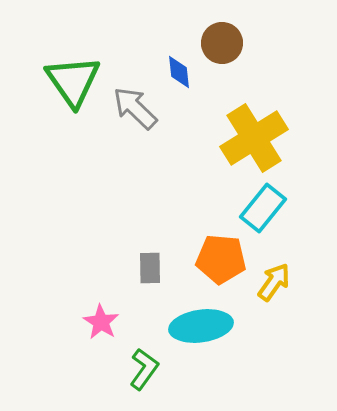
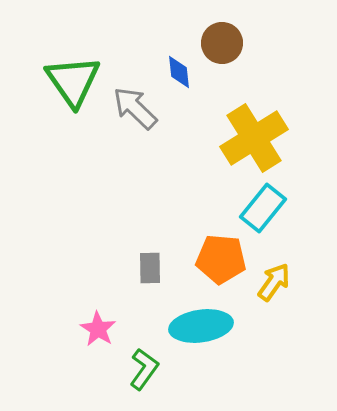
pink star: moved 3 px left, 7 px down
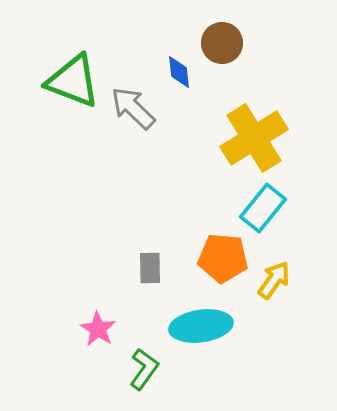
green triangle: rotated 34 degrees counterclockwise
gray arrow: moved 2 px left
orange pentagon: moved 2 px right, 1 px up
yellow arrow: moved 2 px up
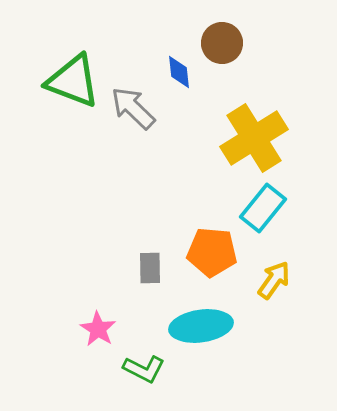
orange pentagon: moved 11 px left, 6 px up
green L-shape: rotated 81 degrees clockwise
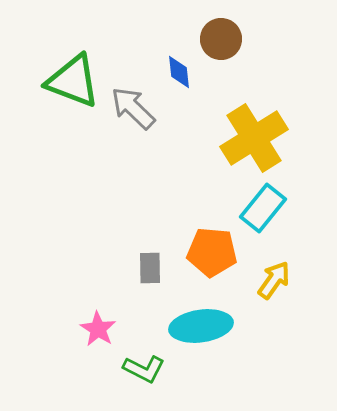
brown circle: moved 1 px left, 4 px up
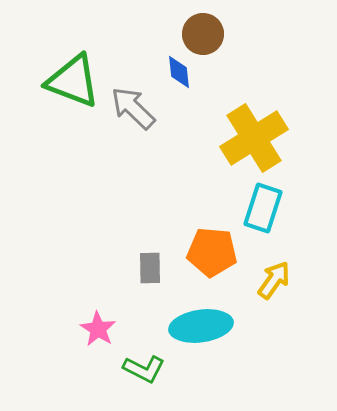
brown circle: moved 18 px left, 5 px up
cyan rectangle: rotated 21 degrees counterclockwise
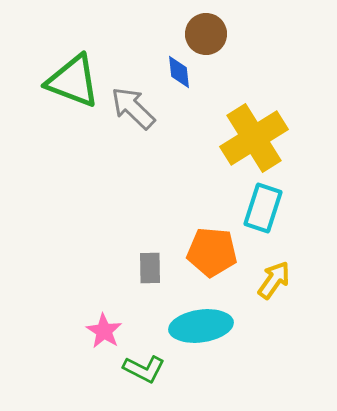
brown circle: moved 3 px right
pink star: moved 6 px right, 2 px down
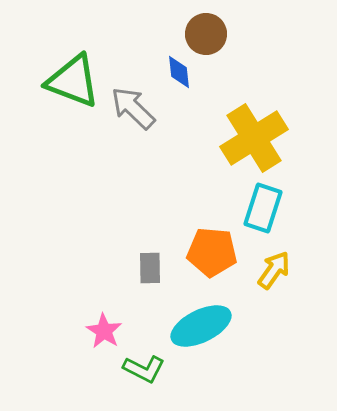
yellow arrow: moved 10 px up
cyan ellipse: rotated 18 degrees counterclockwise
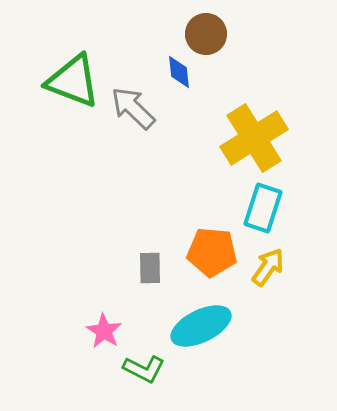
yellow arrow: moved 6 px left, 3 px up
